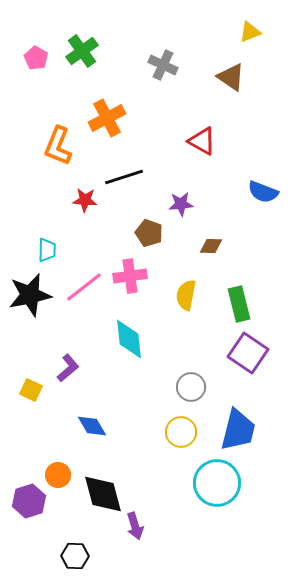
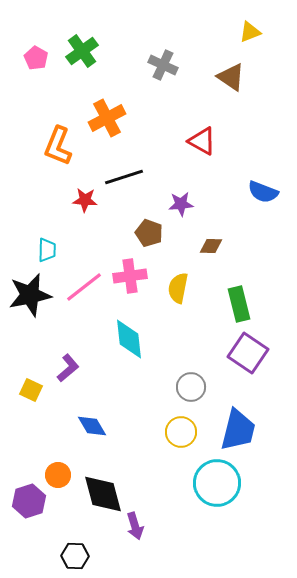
yellow semicircle: moved 8 px left, 7 px up
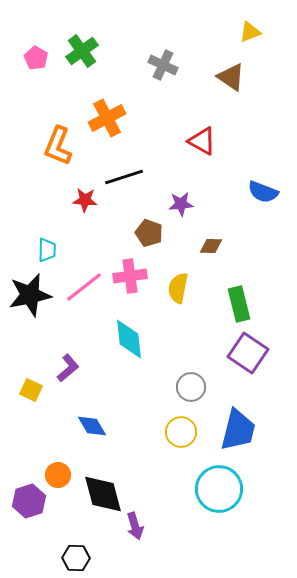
cyan circle: moved 2 px right, 6 px down
black hexagon: moved 1 px right, 2 px down
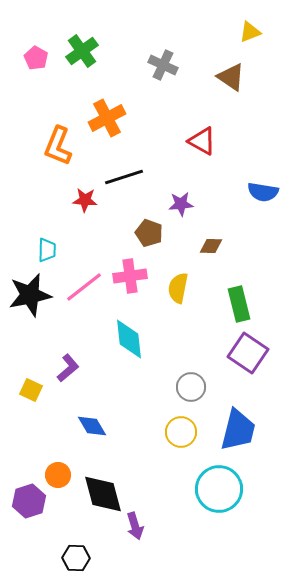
blue semicircle: rotated 12 degrees counterclockwise
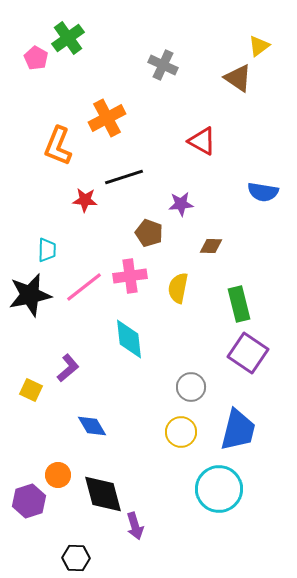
yellow triangle: moved 9 px right, 14 px down; rotated 15 degrees counterclockwise
green cross: moved 14 px left, 13 px up
brown triangle: moved 7 px right, 1 px down
